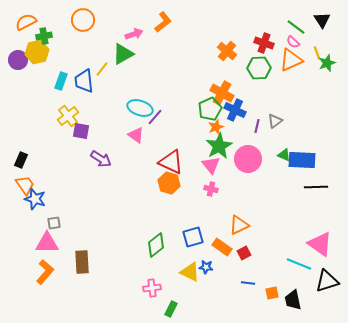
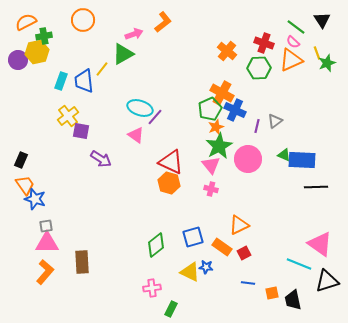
gray square at (54, 223): moved 8 px left, 3 px down
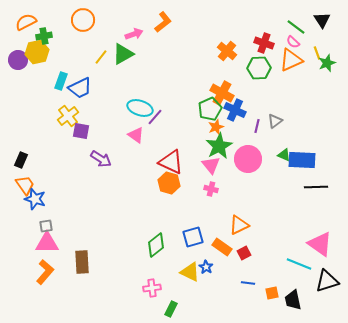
yellow line at (102, 69): moved 1 px left, 12 px up
blue trapezoid at (84, 81): moved 4 px left, 7 px down; rotated 110 degrees counterclockwise
blue star at (206, 267): rotated 24 degrees clockwise
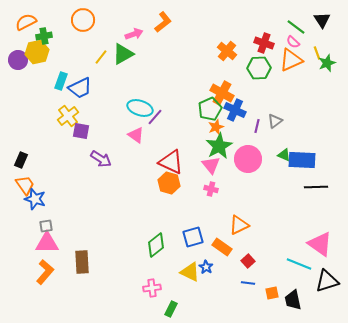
red square at (244, 253): moved 4 px right, 8 px down; rotated 16 degrees counterclockwise
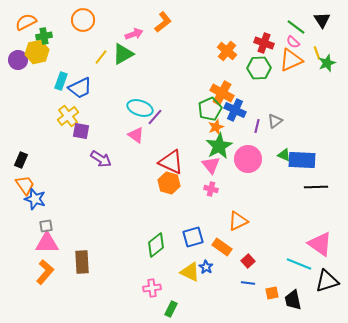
orange triangle at (239, 225): moved 1 px left, 4 px up
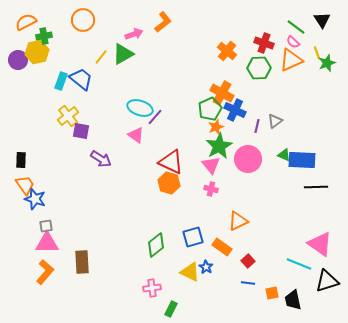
blue trapezoid at (80, 88): moved 1 px right, 9 px up; rotated 115 degrees counterclockwise
black rectangle at (21, 160): rotated 21 degrees counterclockwise
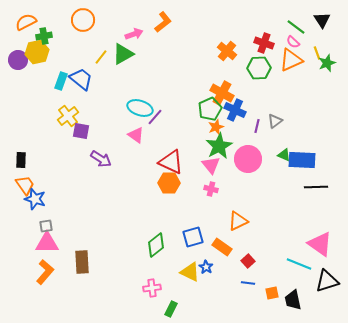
orange hexagon at (169, 183): rotated 15 degrees counterclockwise
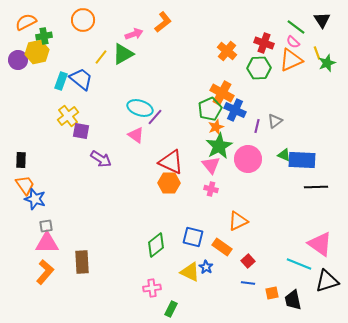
blue square at (193, 237): rotated 30 degrees clockwise
